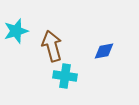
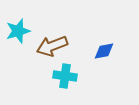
cyan star: moved 2 px right
brown arrow: rotated 96 degrees counterclockwise
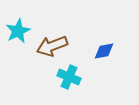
cyan star: rotated 10 degrees counterclockwise
cyan cross: moved 4 px right, 1 px down; rotated 15 degrees clockwise
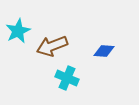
blue diamond: rotated 15 degrees clockwise
cyan cross: moved 2 px left, 1 px down
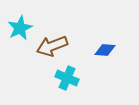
cyan star: moved 2 px right, 3 px up
blue diamond: moved 1 px right, 1 px up
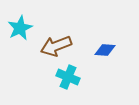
brown arrow: moved 4 px right
cyan cross: moved 1 px right, 1 px up
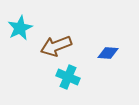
blue diamond: moved 3 px right, 3 px down
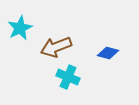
brown arrow: moved 1 px down
blue diamond: rotated 10 degrees clockwise
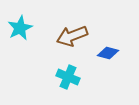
brown arrow: moved 16 px right, 11 px up
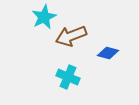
cyan star: moved 24 px right, 11 px up
brown arrow: moved 1 px left
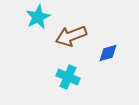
cyan star: moved 6 px left
blue diamond: rotated 30 degrees counterclockwise
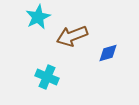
brown arrow: moved 1 px right
cyan cross: moved 21 px left
